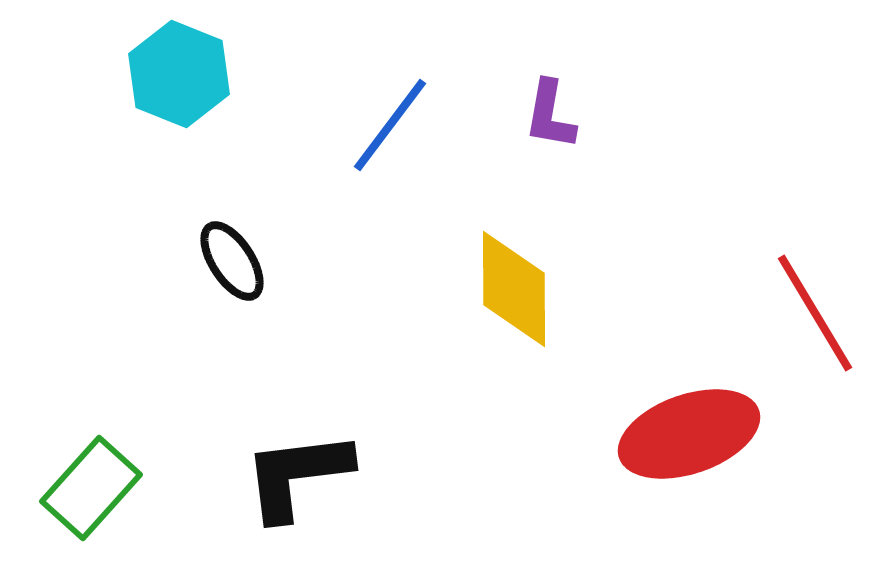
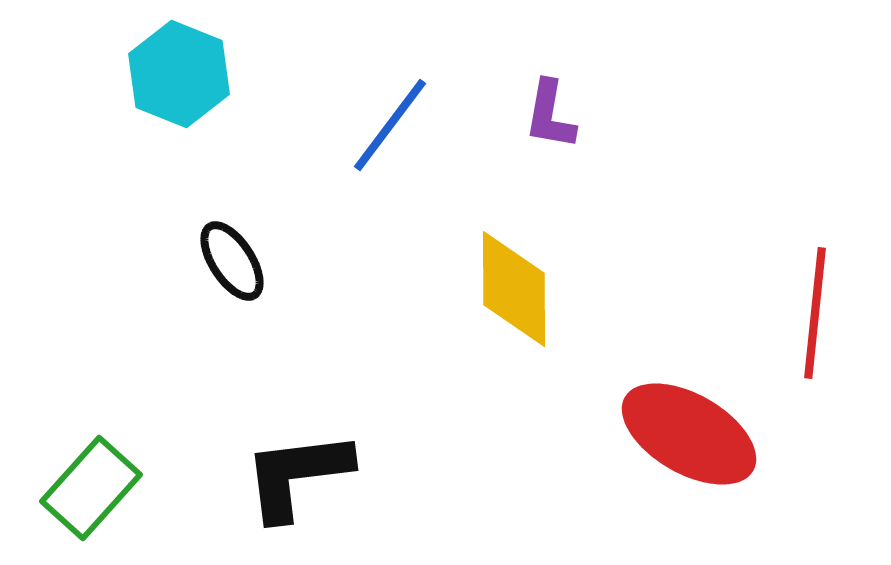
red line: rotated 37 degrees clockwise
red ellipse: rotated 49 degrees clockwise
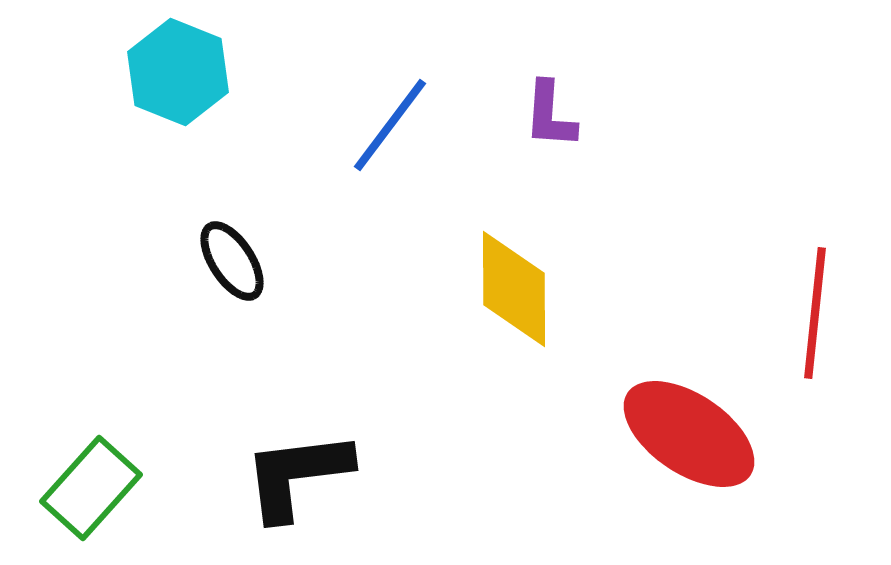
cyan hexagon: moved 1 px left, 2 px up
purple L-shape: rotated 6 degrees counterclockwise
red ellipse: rotated 4 degrees clockwise
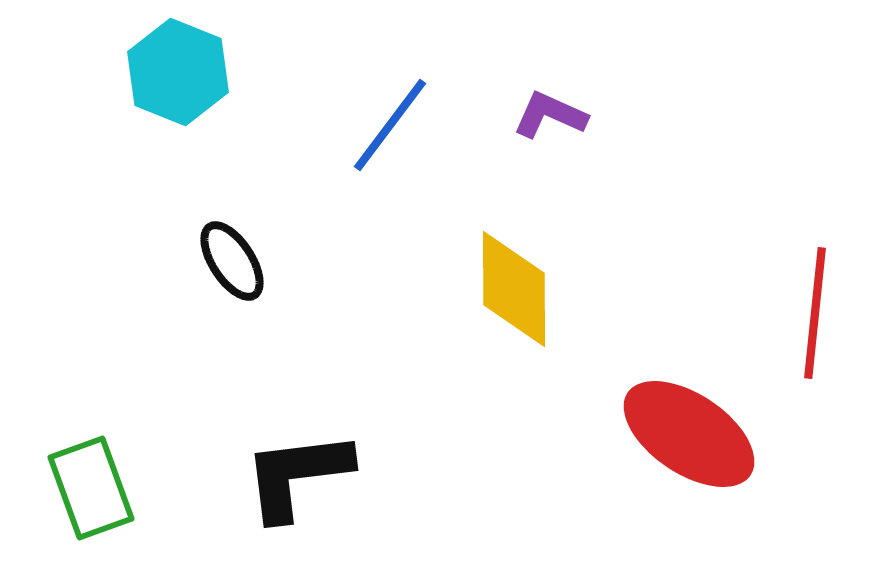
purple L-shape: rotated 110 degrees clockwise
green rectangle: rotated 62 degrees counterclockwise
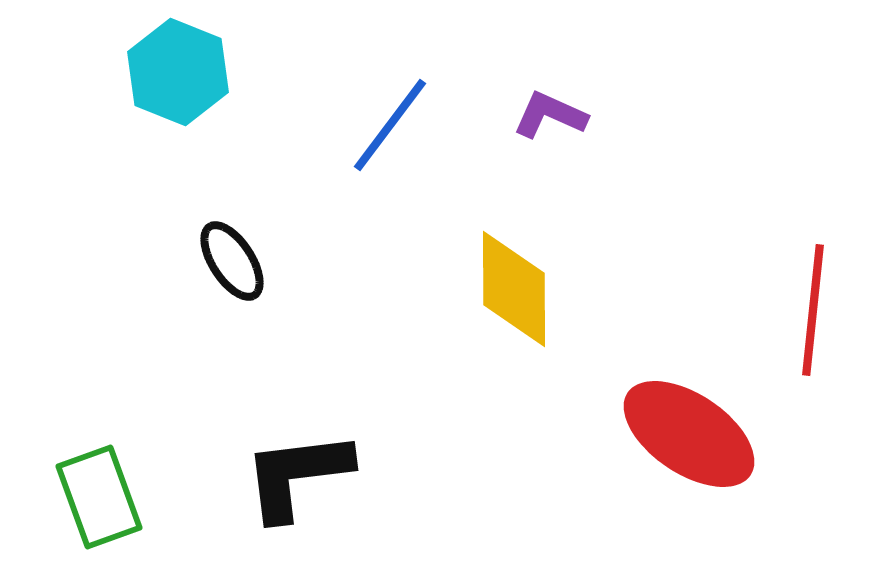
red line: moved 2 px left, 3 px up
green rectangle: moved 8 px right, 9 px down
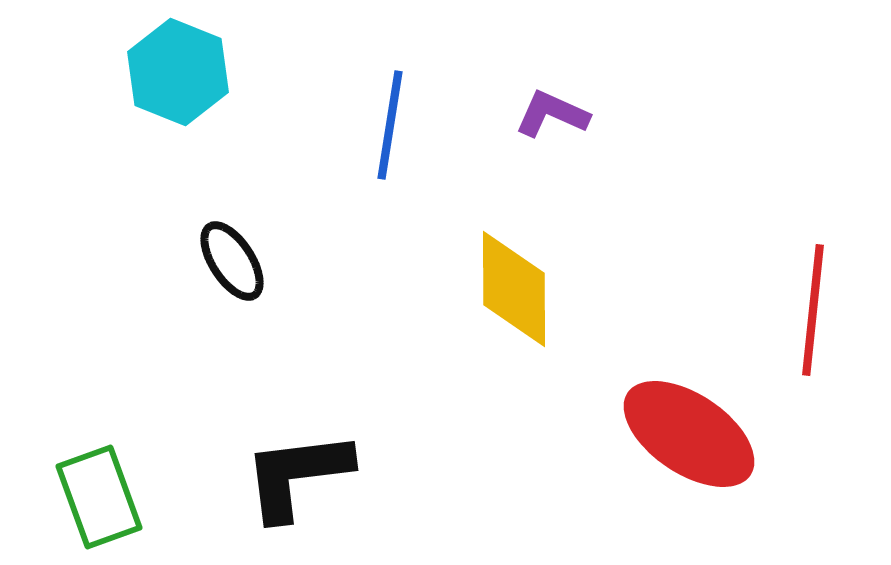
purple L-shape: moved 2 px right, 1 px up
blue line: rotated 28 degrees counterclockwise
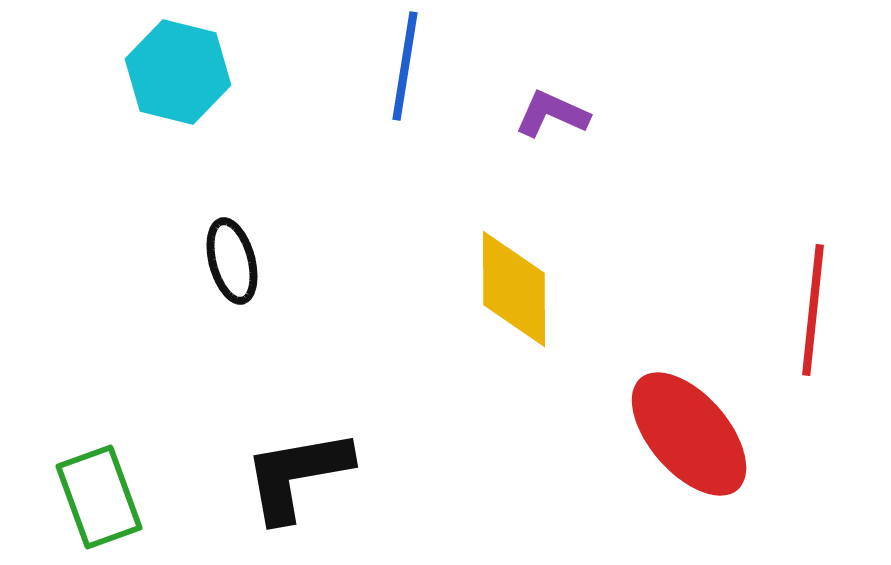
cyan hexagon: rotated 8 degrees counterclockwise
blue line: moved 15 px right, 59 px up
black ellipse: rotated 18 degrees clockwise
red ellipse: rotated 15 degrees clockwise
black L-shape: rotated 3 degrees counterclockwise
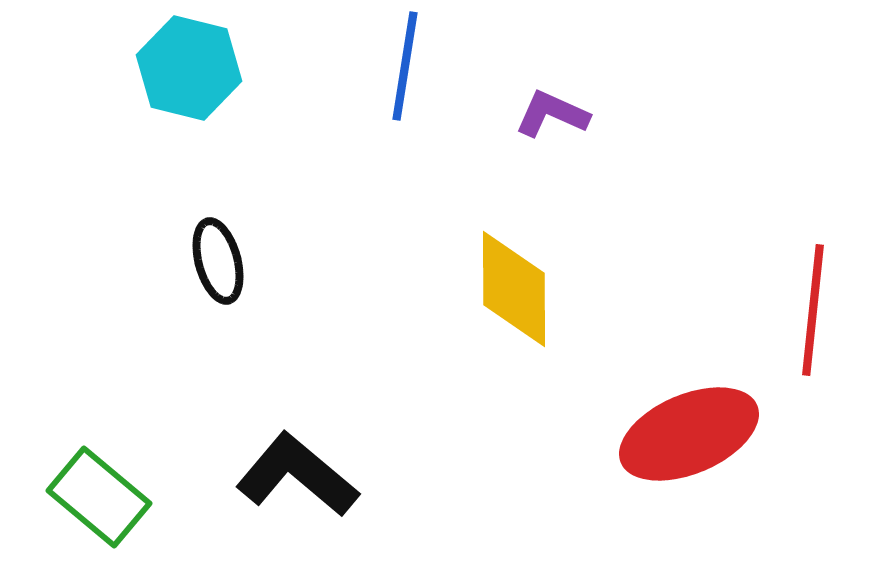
cyan hexagon: moved 11 px right, 4 px up
black ellipse: moved 14 px left
red ellipse: rotated 72 degrees counterclockwise
black L-shape: rotated 50 degrees clockwise
green rectangle: rotated 30 degrees counterclockwise
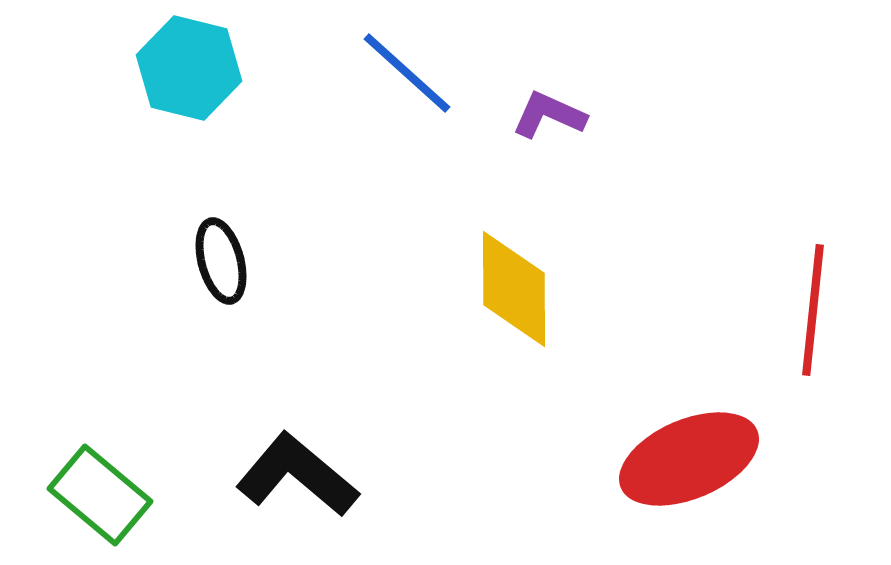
blue line: moved 2 px right, 7 px down; rotated 57 degrees counterclockwise
purple L-shape: moved 3 px left, 1 px down
black ellipse: moved 3 px right
red ellipse: moved 25 px down
green rectangle: moved 1 px right, 2 px up
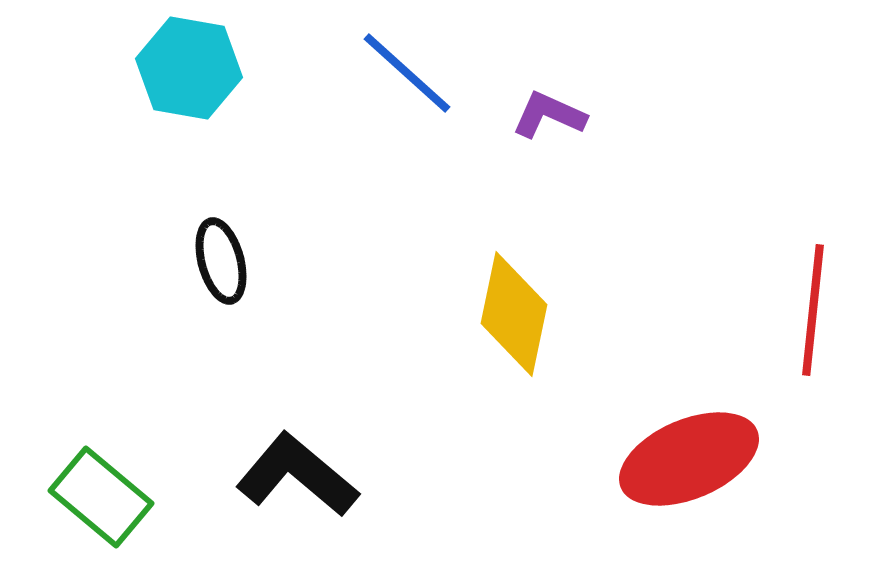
cyan hexagon: rotated 4 degrees counterclockwise
yellow diamond: moved 25 px down; rotated 12 degrees clockwise
green rectangle: moved 1 px right, 2 px down
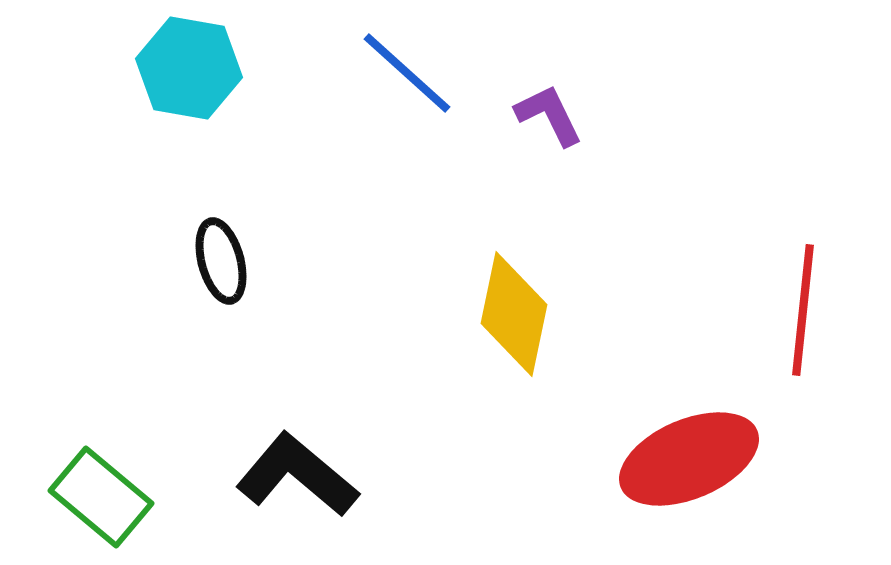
purple L-shape: rotated 40 degrees clockwise
red line: moved 10 px left
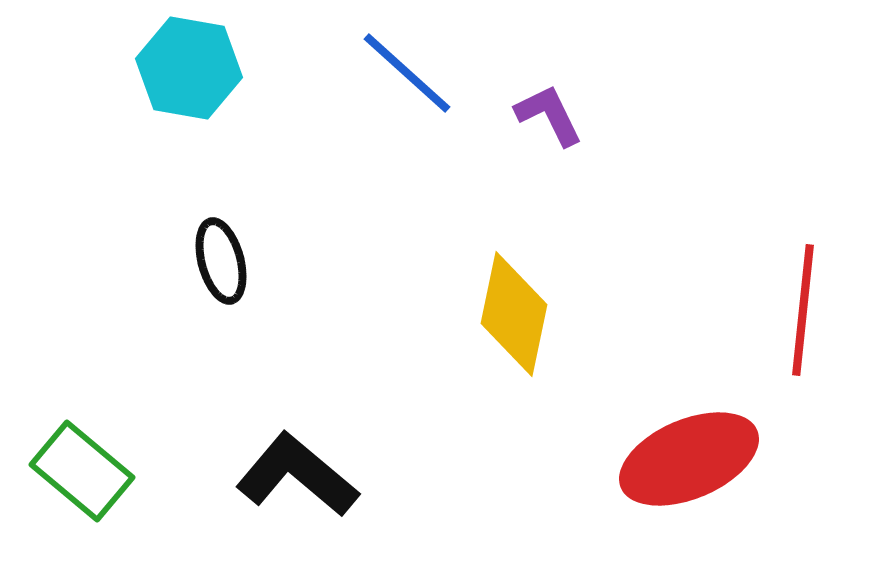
green rectangle: moved 19 px left, 26 px up
